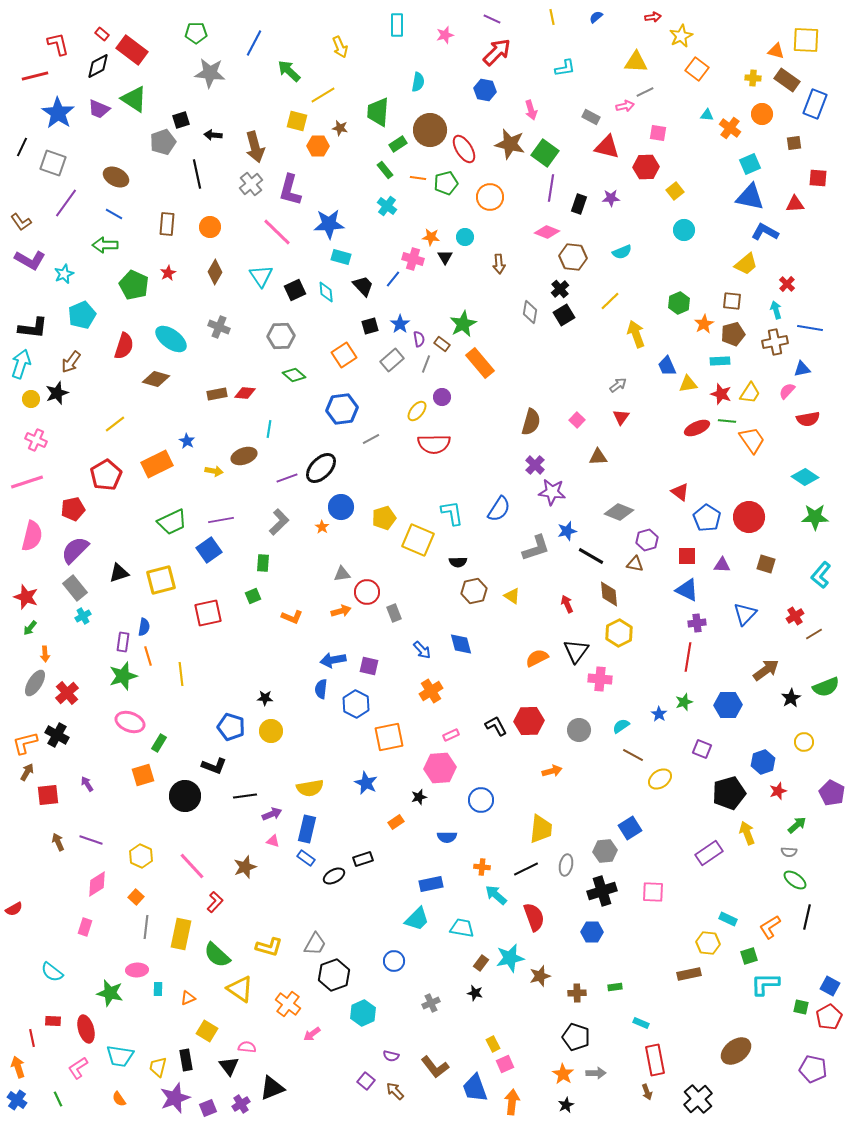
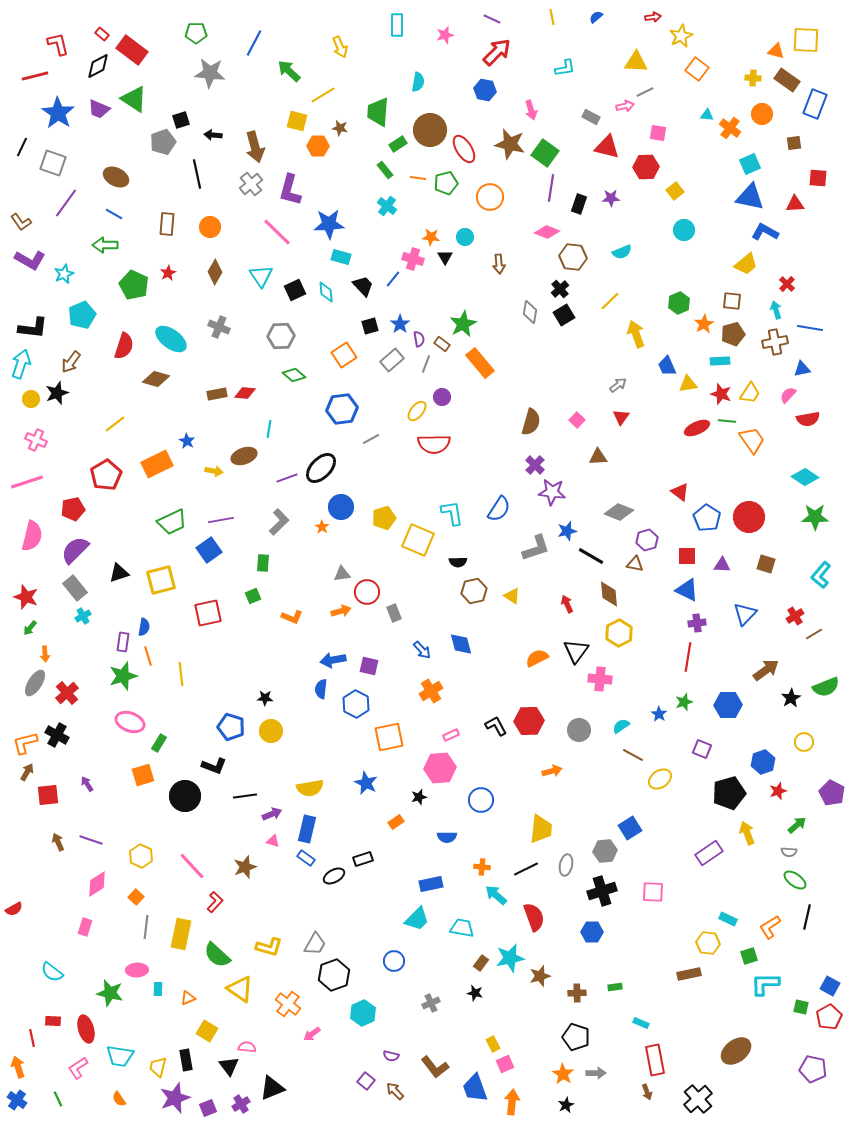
pink semicircle at (787, 391): moved 1 px right, 4 px down
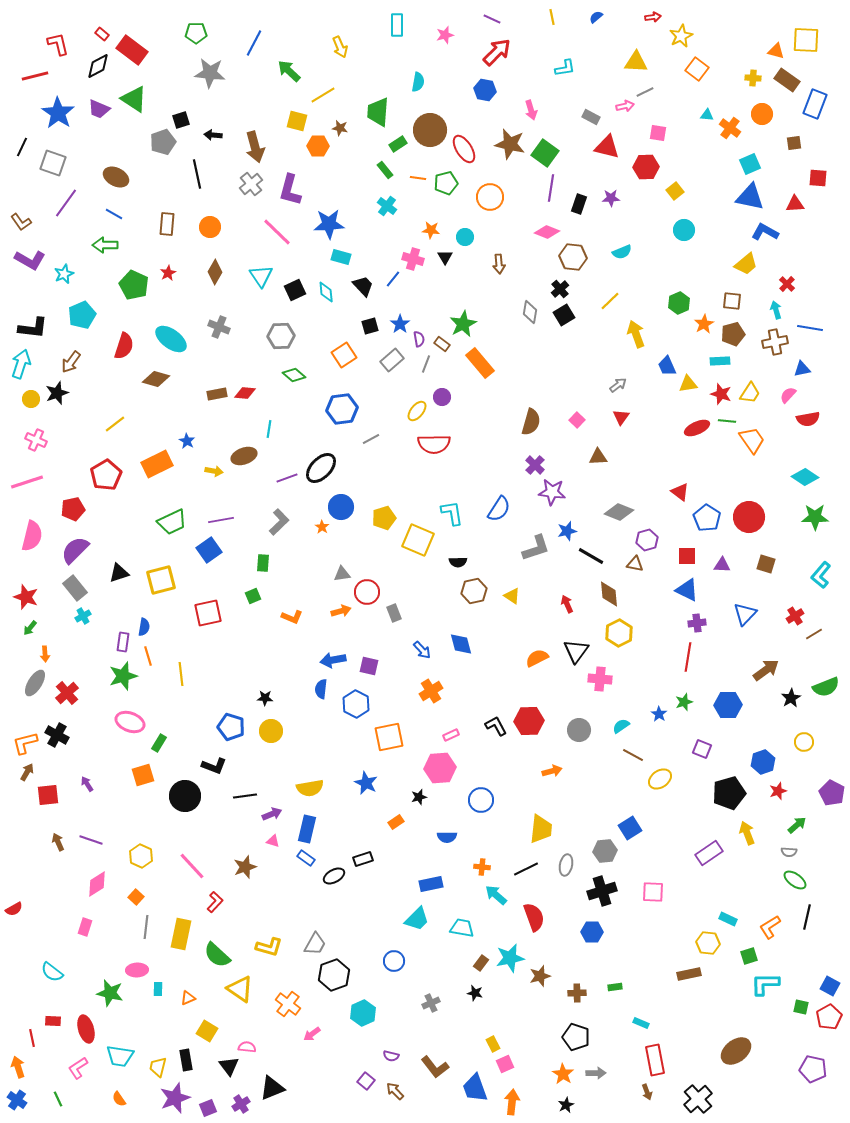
orange star at (431, 237): moved 7 px up
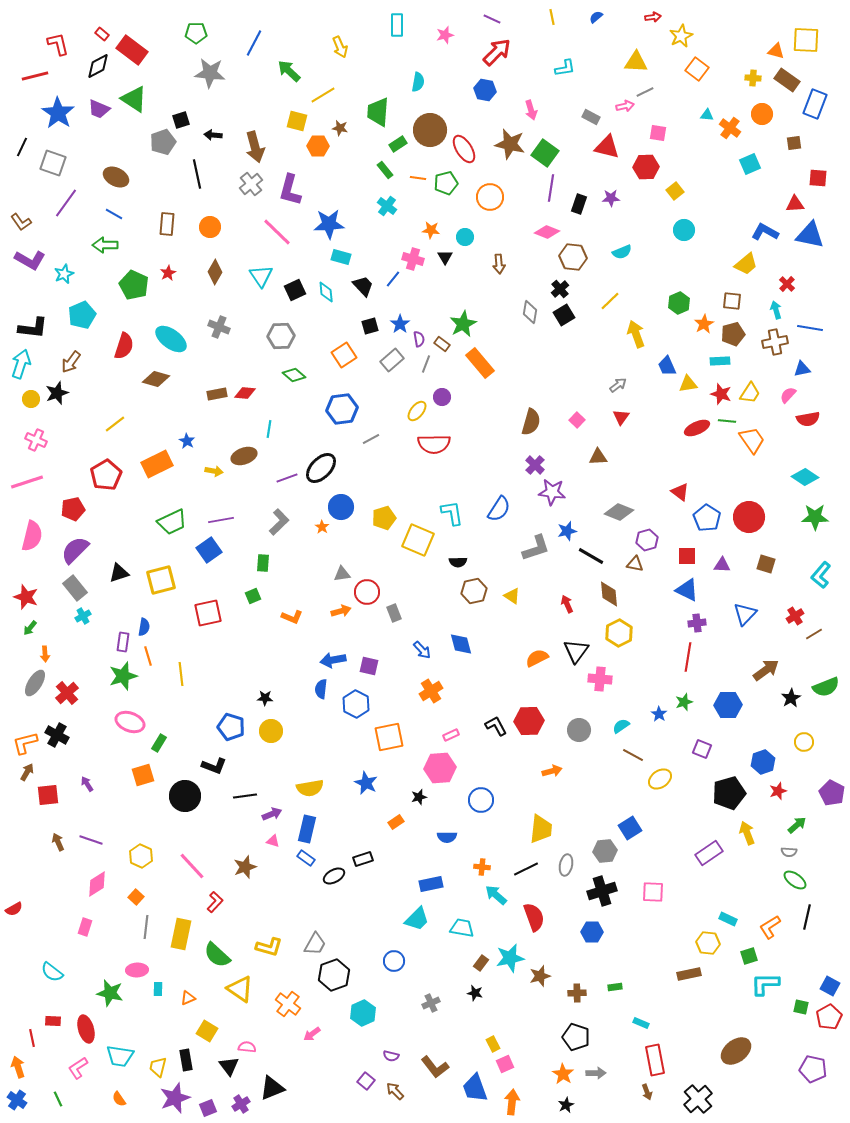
blue triangle at (750, 197): moved 60 px right, 38 px down
